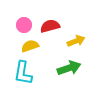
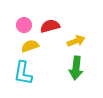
green arrow: moved 7 px right; rotated 115 degrees clockwise
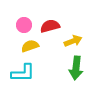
yellow arrow: moved 3 px left
cyan L-shape: rotated 100 degrees counterclockwise
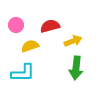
pink circle: moved 8 px left
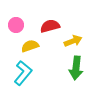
cyan L-shape: rotated 50 degrees counterclockwise
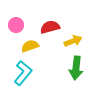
red semicircle: moved 1 px down
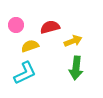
cyan L-shape: moved 2 px right; rotated 25 degrees clockwise
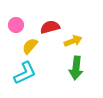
yellow semicircle: rotated 30 degrees counterclockwise
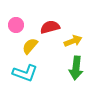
cyan L-shape: rotated 45 degrees clockwise
